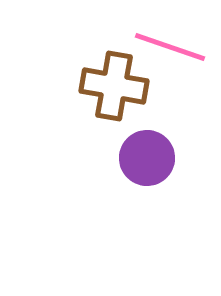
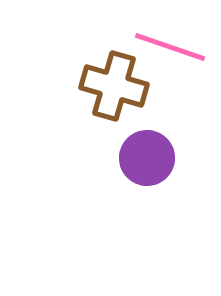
brown cross: rotated 6 degrees clockwise
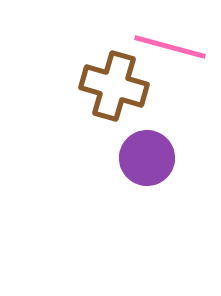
pink line: rotated 4 degrees counterclockwise
